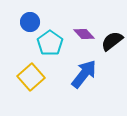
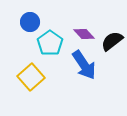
blue arrow: moved 9 px up; rotated 108 degrees clockwise
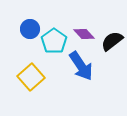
blue circle: moved 7 px down
cyan pentagon: moved 4 px right, 2 px up
blue arrow: moved 3 px left, 1 px down
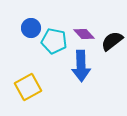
blue circle: moved 1 px right, 1 px up
cyan pentagon: rotated 25 degrees counterclockwise
blue arrow: rotated 32 degrees clockwise
yellow square: moved 3 px left, 10 px down; rotated 12 degrees clockwise
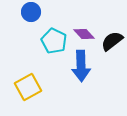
blue circle: moved 16 px up
cyan pentagon: rotated 15 degrees clockwise
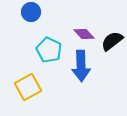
cyan pentagon: moved 5 px left, 9 px down
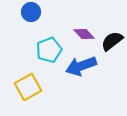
cyan pentagon: rotated 25 degrees clockwise
blue arrow: rotated 72 degrees clockwise
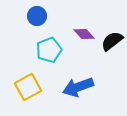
blue circle: moved 6 px right, 4 px down
blue arrow: moved 3 px left, 21 px down
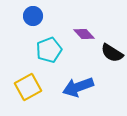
blue circle: moved 4 px left
black semicircle: moved 12 px down; rotated 110 degrees counterclockwise
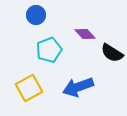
blue circle: moved 3 px right, 1 px up
purple diamond: moved 1 px right
yellow square: moved 1 px right, 1 px down
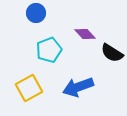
blue circle: moved 2 px up
